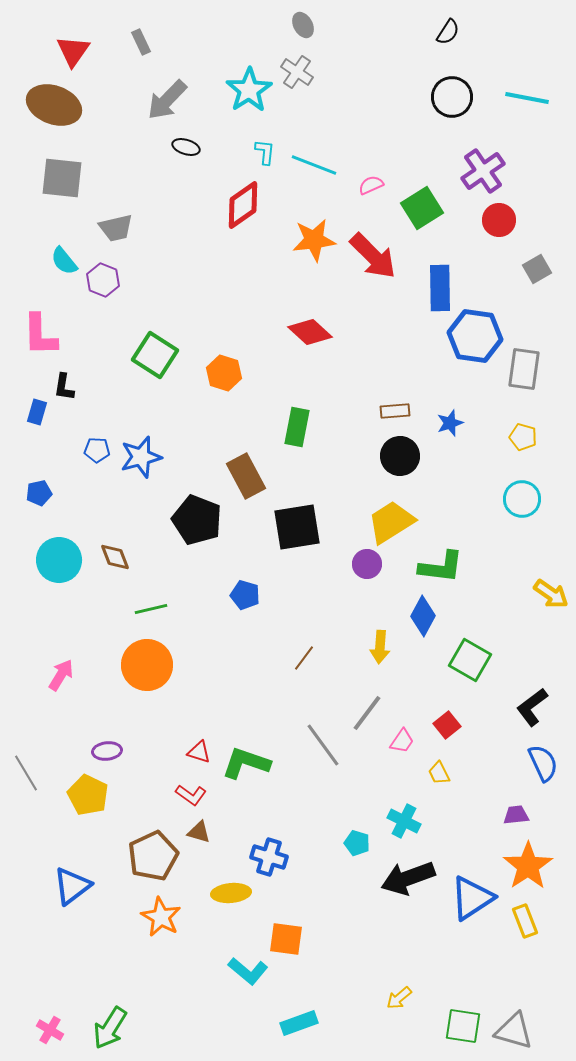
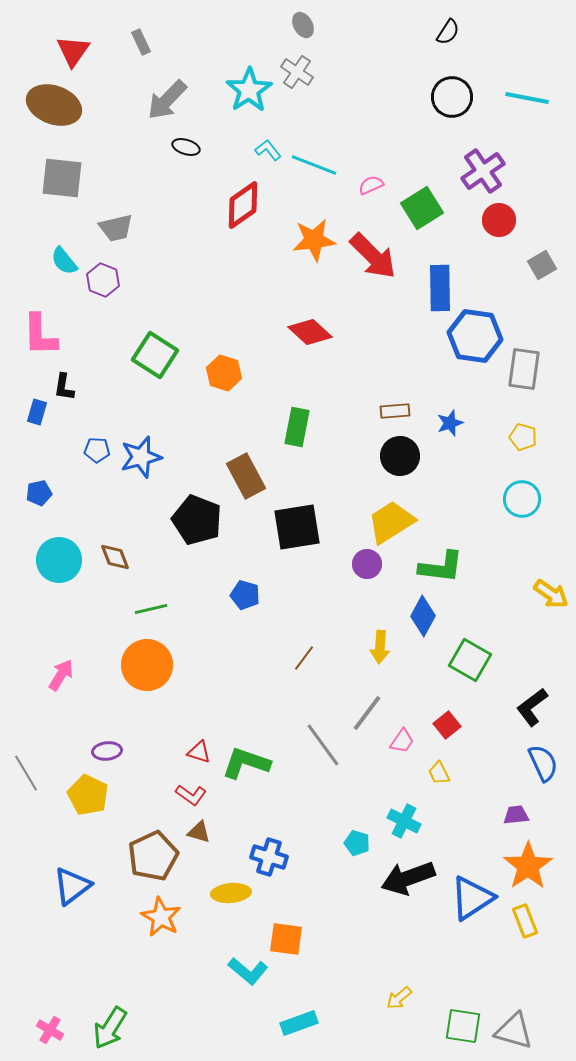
cyan L-shape at (265, 152): moved 3 px right, 2 px up; rotated 44 degrees counterclockwise
gray square at (537, 269): moved 5 px right, 4 px up
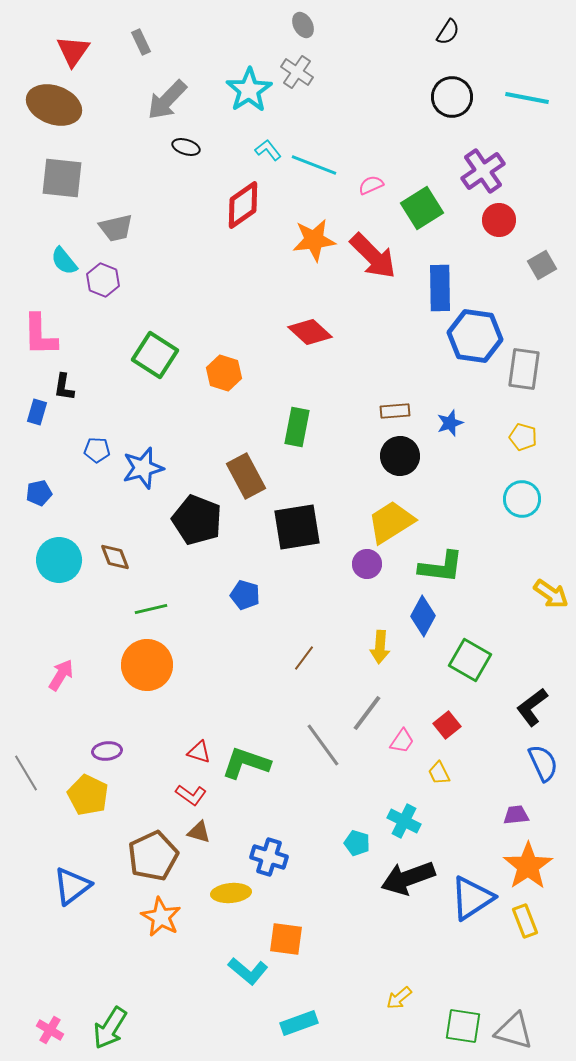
blue star at (141, 457): moved 2 px right, 11 px down
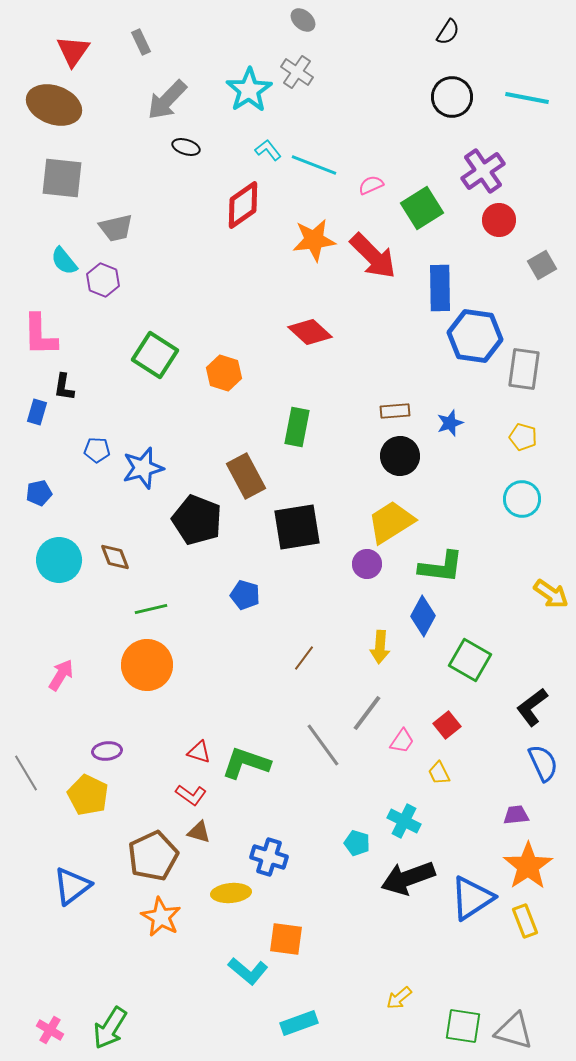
gray ellipse at (303, 25): moved 5 px up; rotated 20 degrees counterclockwise
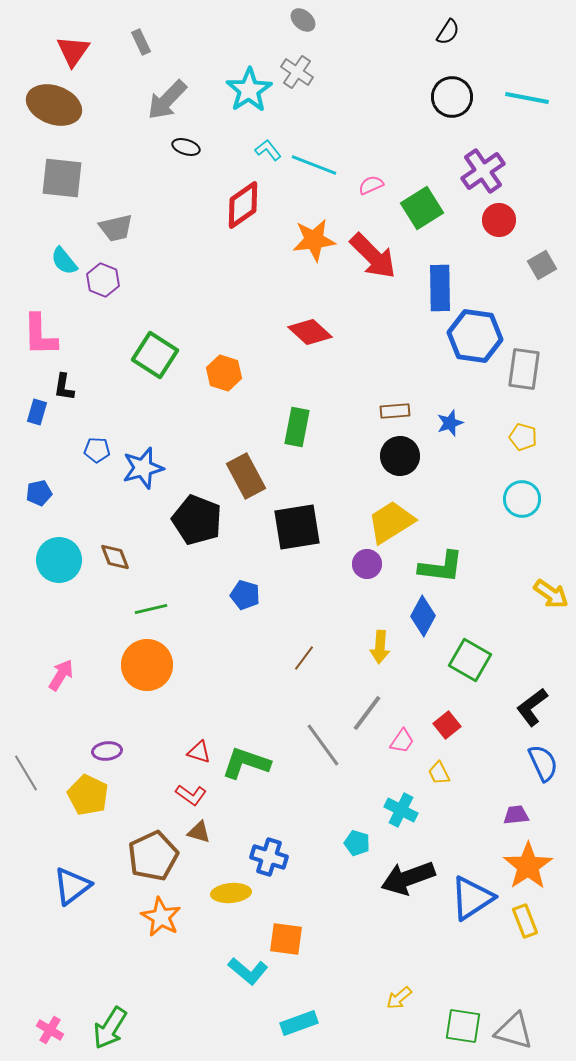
cyan cross at (404, 821): moved 3 px left, 11 px up
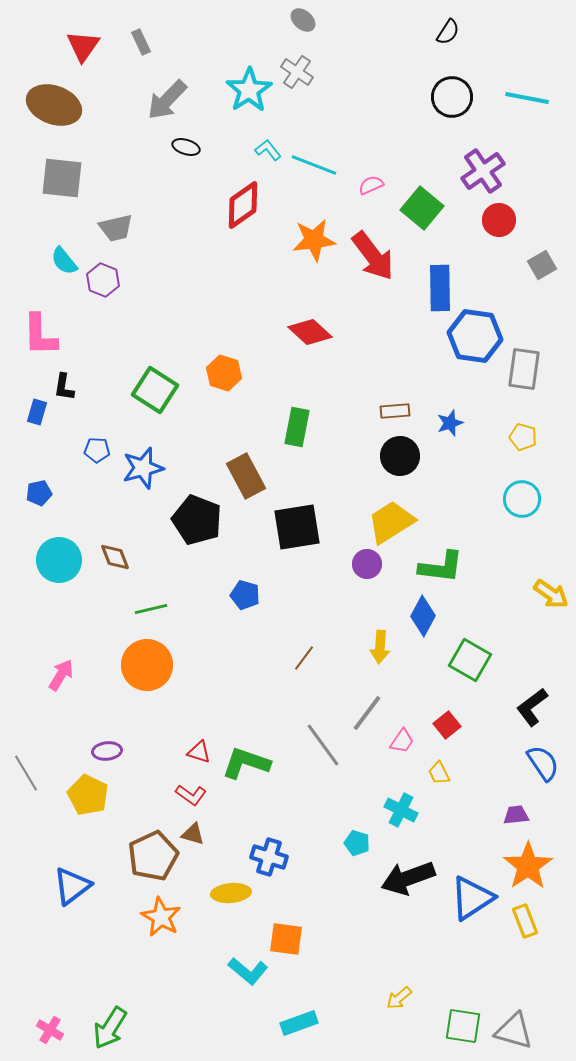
red triangle at (73, 51): moved 10 px right, 5 px up
green square at (422, 208): rotated 18 degrees counterclockwise
red arrow at (373, 256): rotated 8 degrees clockwise
green square at (155, 355): moved 35 px down
blue semicircle at (543, 763): rotated 9 degrees counterclockwise
brown triangle at (199, 832): moved 6 px left, 2 px down
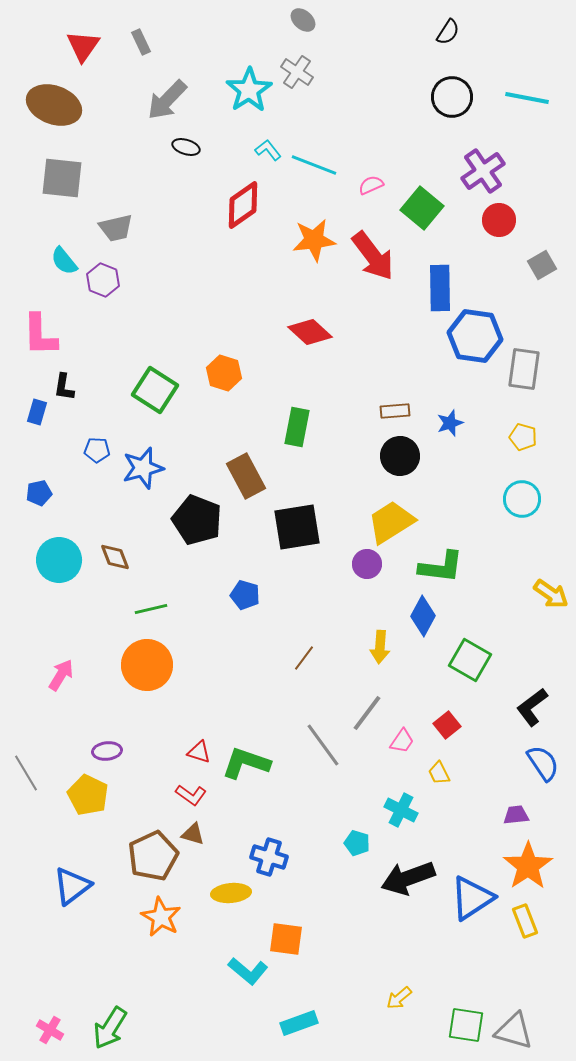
green square at (463, 1026): moved 3 px right, 1 px up
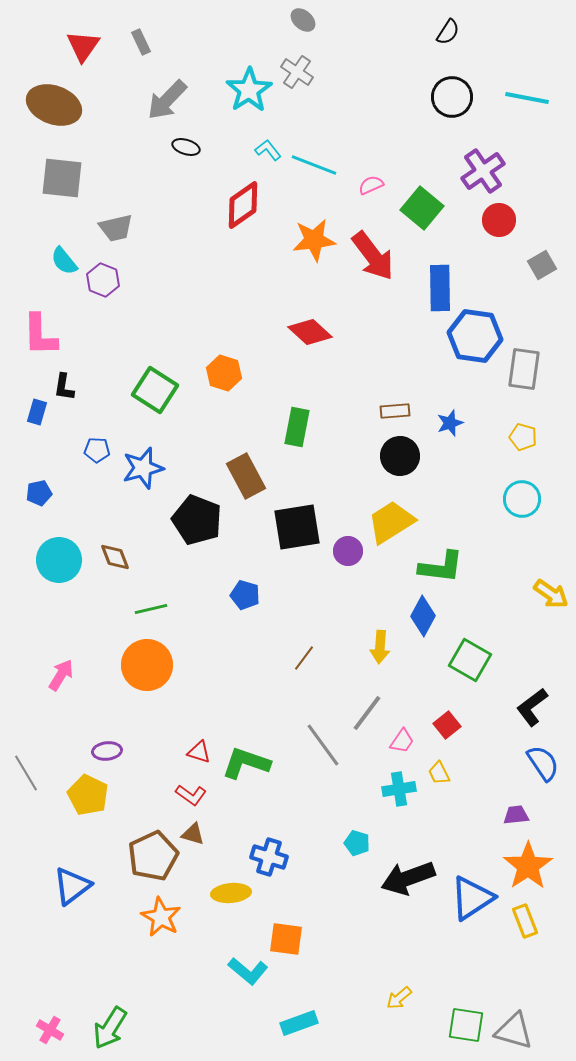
purple circle at (367, 564): moved 19 px left, 13 px up
cyan cross at (401, 810): moved 2 px left, 21 px up; rotated 36 degrees counterclockwise
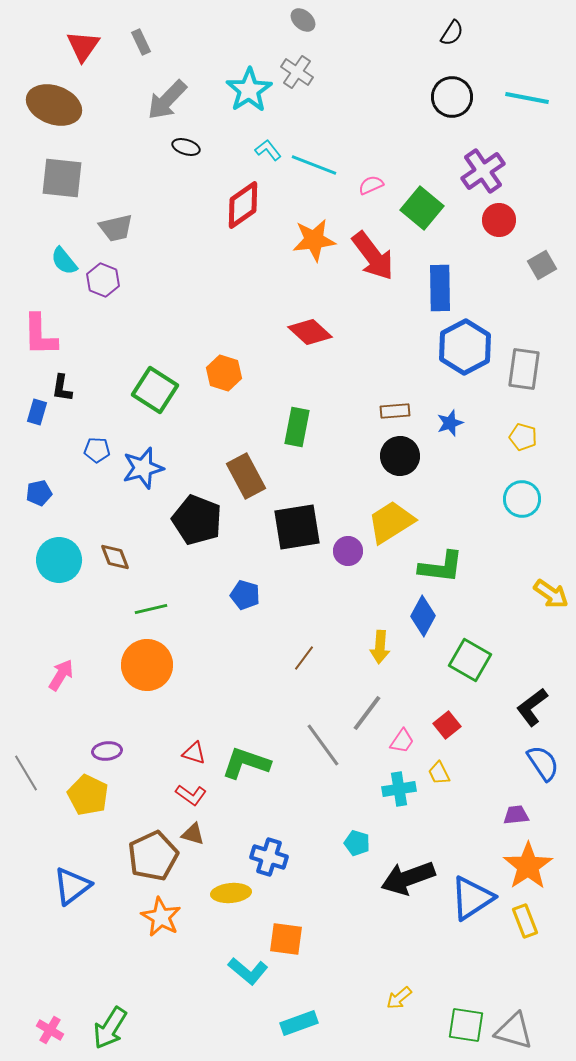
black semicircle at (448, 32): moved 4 px right, 1 px down
blue hexagon at (475, 336): moved 10 px left, 11 px down; rotated 24 degrees clockwise
black L-shape at (64, 387): moved 2 px left, 1 px down
red triangle at (199, 752): moved 5 px left, 1 px down
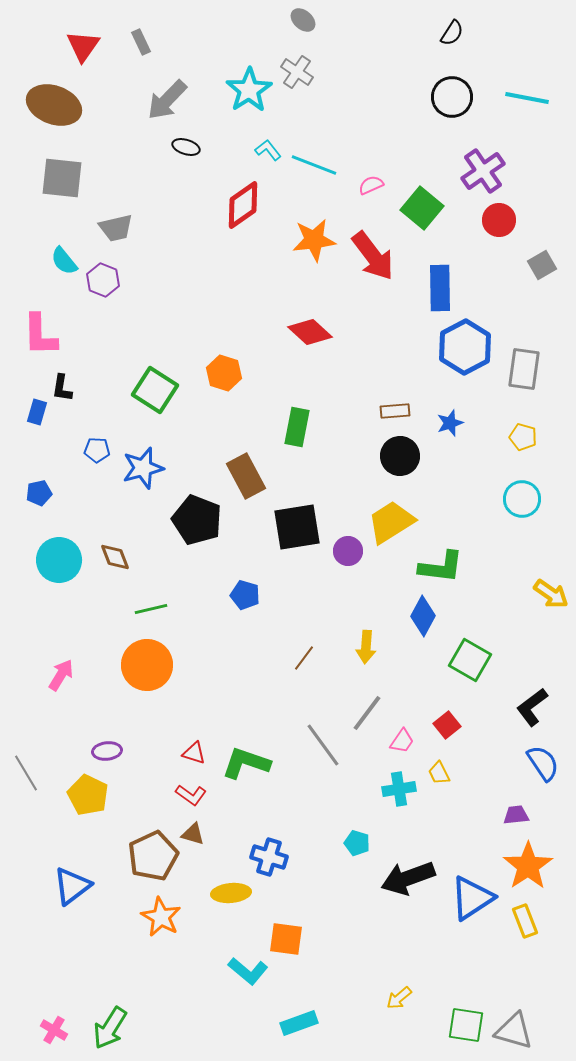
yellow arrow at (380, 647): moved 14 px left
pink cross at (50, 1030): moved 4 px right
